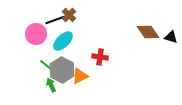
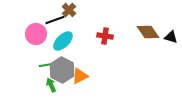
brown cross: moved 5 px up
red cross: moved 5 px right, 21 px up
green line: rotated 48 degrees counterclockwise
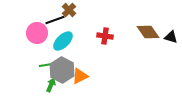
pink circle: moved 1 px right, 1 px up
green arrow: rotated 48 degrees clockwise
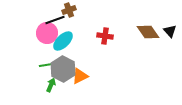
brown cross: rotated 24 degrees clockwise
pink circle: moved 10 px right
black triangle: moved 1 px left, 6 px up; rotated 32 degrees clockwise
gray hexagon: moved 1 px right, 1 px up
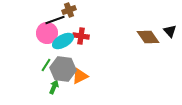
brown diamond: moved 5 px down
red cross: moved 24 px left
cyan ellipse: rotated 15 degrees clockwise
green line: rotated 48 degrees counterclockwise
gray hexagon: rotated 20 degrees counterclockwise
green arrow: moved 3 px right, 2 px down
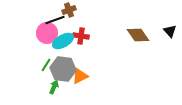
brown diamond: moved 10 px left, 2 px up
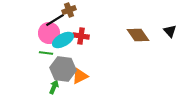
black line: rotated 12 degrees counterclockwise
pink circle: moved 2 px right
cyan ellipse: moved 1 px up
green line: moved 12 px up; rotated 64 degrees clockwise
